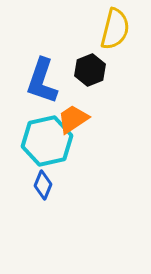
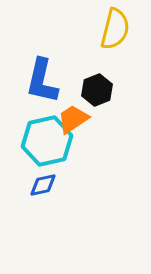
black hexagon: moved 7 px right, 20 px down
blue L-shape: rotated 6 degrees counterclockwise
blue diamond: rotated 56 degrees clockwise
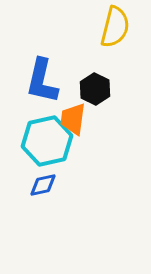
yellow semicircle: moved 2 px up
black hexagon: moved 2 px left, 1 px up; rotated 12 degrees counterclockwise
orange trapezoid: rotated 48 degrees counterclockwise
